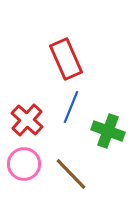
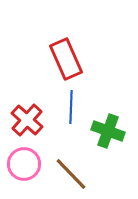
blue line: rotated 20 degrees counterclockwise
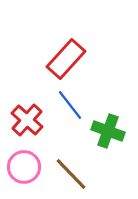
red rectangle: rotated 66 degrees clockwise
blue line: moved 1 px left, 2 px up; rotated 40 degrees counterclockwise
pink circle: moved 3 px down
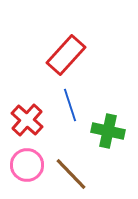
red rectangle: moved 4 px up
blue line: rotated 20 degrees clockwise
green cross: rotated 8 degrees counterclockwise
pink circle: moved 3 px right, 2 px up
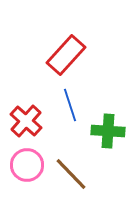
red cross: moved 1 px left, 1 px down
green cross: rotated 8 degrees counterclockwise
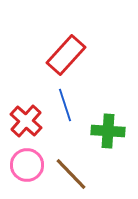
blue line: moved 5 px left
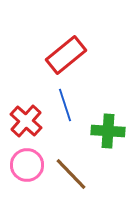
red rectangle: rotated 9 degrees clockwise
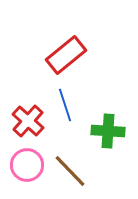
red cross: moved 2 px right
brown line: moved 1 px left, 3 px up
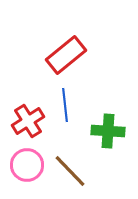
blue line: rotated 12 degrees clockwise
red cross: rotated 16 degrees clockwise
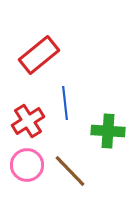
red rectangle: moved 27 px left
blue line: moved 2 px up
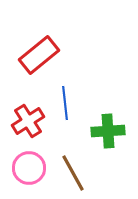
green cross: rotated 8 degrees counterclockwise
pink circle: moved 2 px right, 3 px down
brown line: moved 3 px right, 2 px down; rotated 15 degrees clockwise
